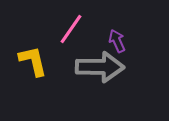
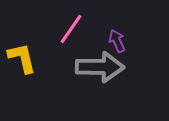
yellow L-shape: moved 11 px left, 3 px up
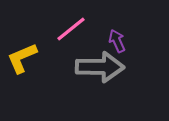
pink line: rotated 16 degrees clockwise
yellow L-shape: rotated 100 degrees counterclockwise
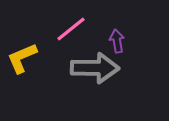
purple arrow: rotated 15 degrees clockwise
gray arrow: moved 5 px left, 1 px down
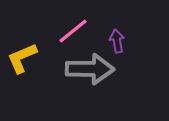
pink line: moved 2 px right, 2 px down
gray arrow: moved 5 px left, 1 px down
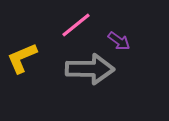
pink line: moved 3 px right, 6 px up
purple arrow: moved 2 px right; rotated 135 degrees clockwise
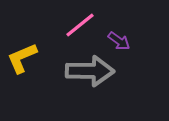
pink line: moved 4 px right
gray arrow: moved 2 px down
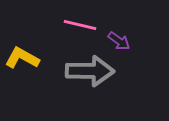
pink line: rotated 52 degrees clockwise
yellow L-shape: rotated 52 degrees clockwise
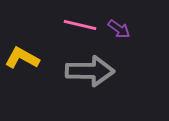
purple arrow: moved 12 px up
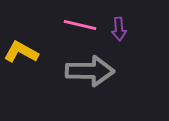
purple arrow: rotated 50 degrees clockwise
yellow L-shape: moved 1 px left, 6 px up
